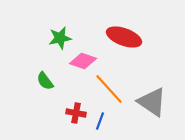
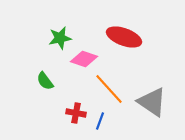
pink diamond: moved 1 px right, 2 px up
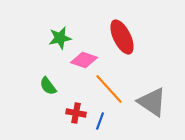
red ellipse: moved 2 px left; rotated 44 degrees clockwise
pink diamond: moved 1 px down
green semicircle: moved 3 px right, 5 px down
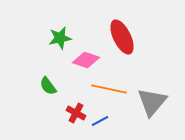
pink diamond: moved 2 px right
orange line: rotated 36 degrees counterclockwise
gray triangle: rotated 36 degrees clockwise
red cross: rotated 18 degrees clockwise
blue line: rotated 42 degrees clockwise
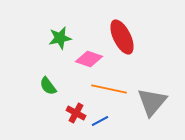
pink diamond: moved 3 px right, 1 px up
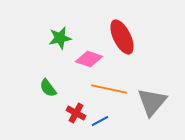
green semicircle: moved 2 px down
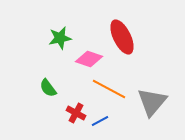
orange line: rotated 16 degrees clockwise
